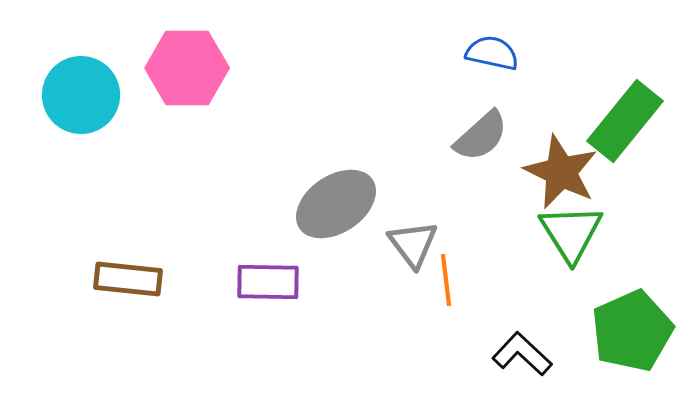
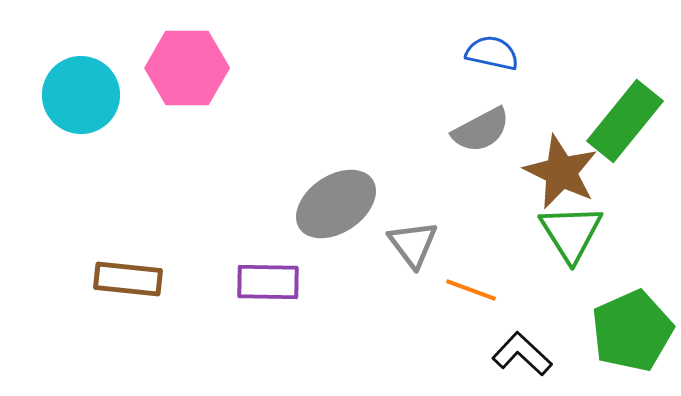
gray semicircle: moved 6 px up; rotated 14 degrees clockwise
orange line: moved 25 px right, 10 px down; rotated 63 degrees counterclockwise
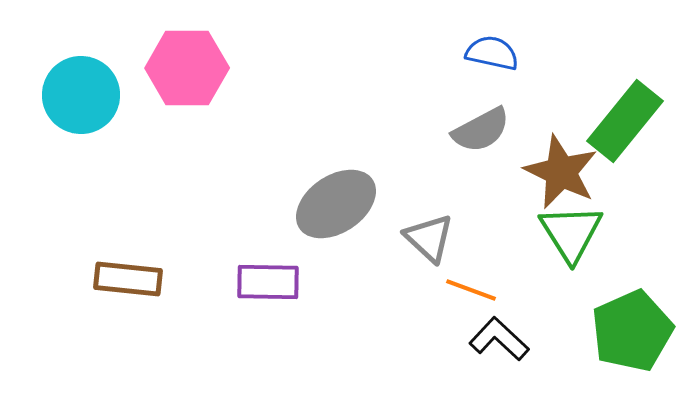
gray triangle: moved 16 px right, 6 px up; rotated 10 degrees counterclockwise
black L-shape: moved 23 px left, 15 px up
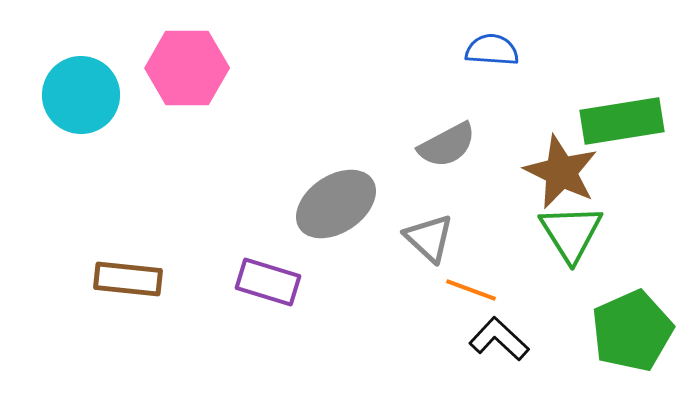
blue semicircle: moved 3 px up; rotated 8 degrees counterclockwise
green rectangle: moved 3 px left; rotated 42 degrees clockwise
gray semicircle: moved 34 px left, 15 px down
purple rectangle: rotated 16 degrees clockwise
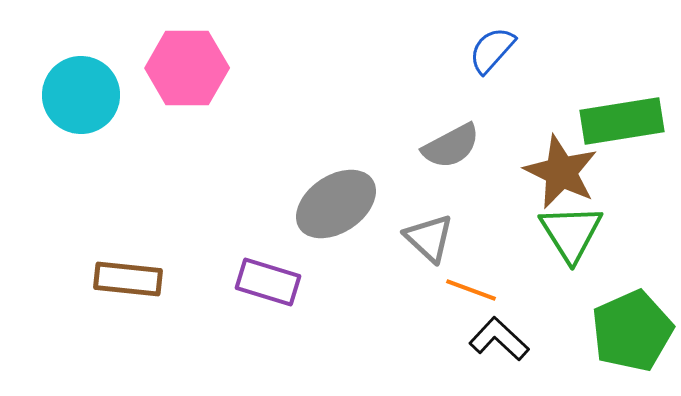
blue semicircle: rotated 52 degrees counterclockwise
gray semicircle: moved 4 px right, 1 px down
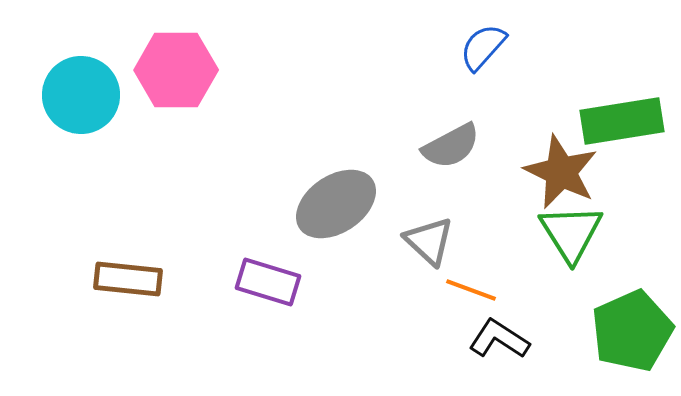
blue semicircle: moved 9 px left, 3 px up
pink hexagon: moved 11 px left, 2 px down
gray triangle: moved 3 px down
black L-shape: rotated 10 degrees counterclockwise
